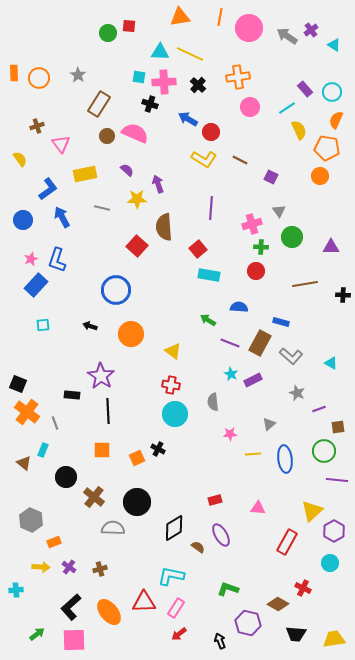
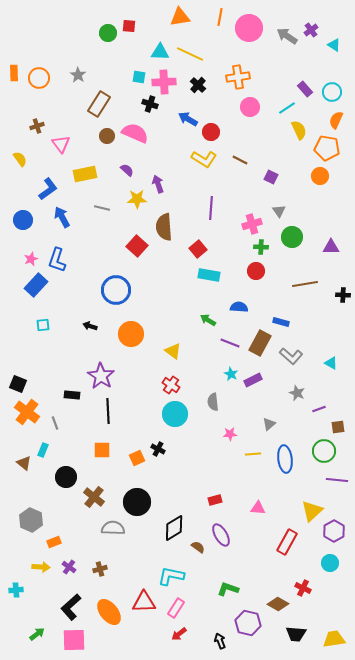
red cross at (171, 385): rotated 24 degrees clockwise
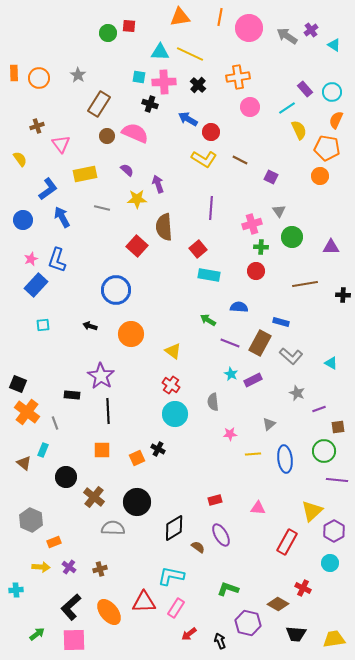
red arrow at (179, 634): moved 10 px right
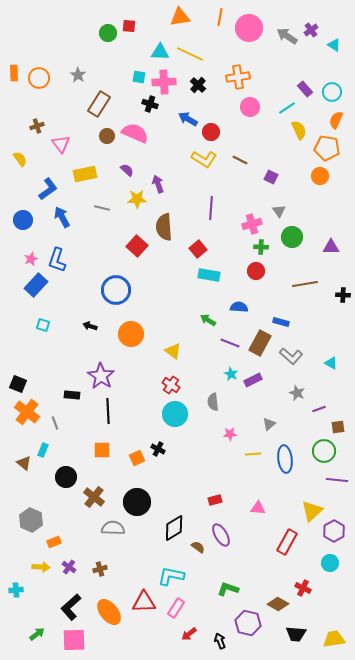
cyan square at (43, 325): rotated 24 degrees clockwise
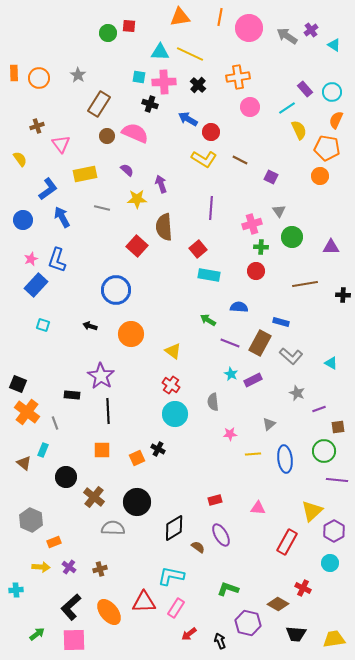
purple arrow at (158, 184): moved 3 px right
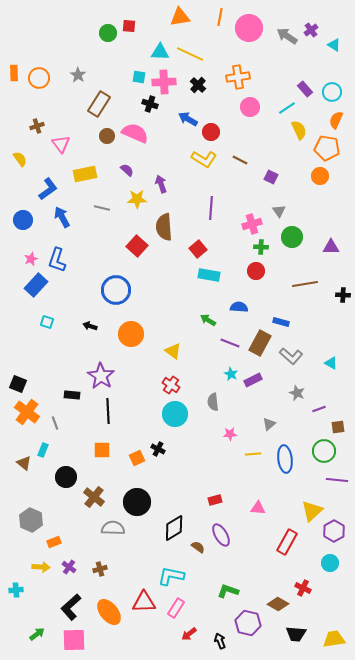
cyan square at (43, 325): moved 4 px right, 3 px up
green L-shape at (228, 589): moved 2 px down
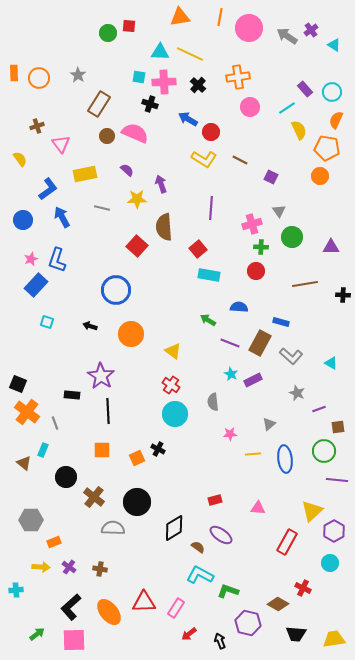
gray hexagon at (31, 520): rotated 25 degrees counterclockwise
purple ellipse at (221, 535): rotated 25 degrees counterclockwise
brown cross at (100, 569): rotated 24 degrees clockwise
cyan L-shape at (171, 576): moved 29 px right, 1 px up; rotated 16 degrees clockwise
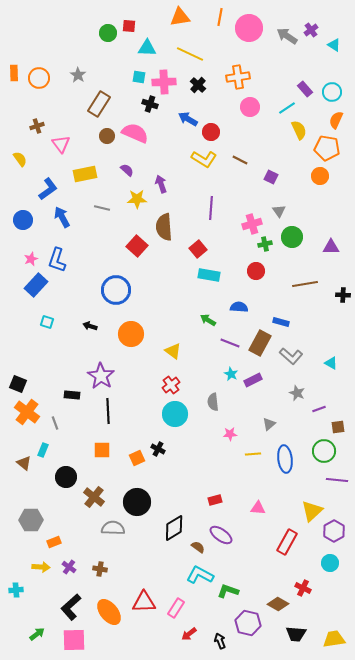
cyan triangle at (160, 52): moved 13 px left, 4 px up
green cross at (261, 247): moved 4 px right, 3 px up; rotated 16 degrees counterclockwise
red cross at (171, 385): rotated 18 degrees clockwise
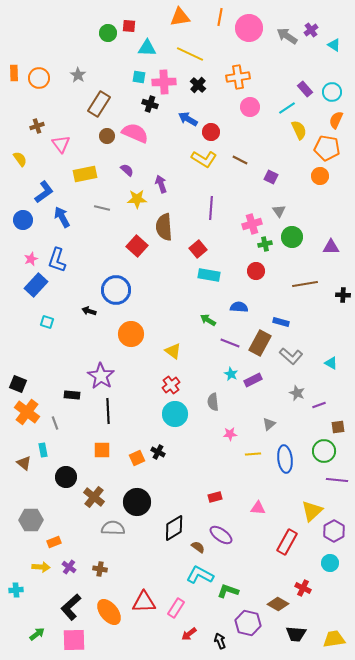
blue L-shape at (48, 189): moved 4 px left, 3 px down
black arrow at (90, 326): moved 1 px left, 15 px up
purple line at (319, 409): moved 4 px up
black cross at (158, 449): moved 3 px down
cyan rectangle at (43, 450): rotated 32 degrees counterclockwise
red rectangle at (215, 500): moved 3 px up
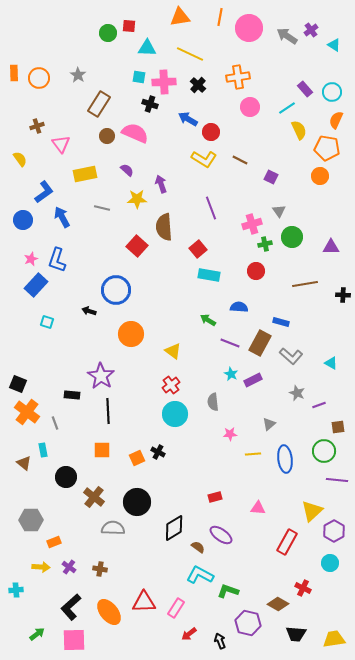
purple line at (211, 208): rotated 25 degrees counterclockwise
